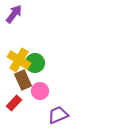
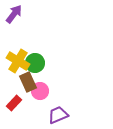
yellow cross: moved 1 px left, 1 px down
brown rectangle: moved 5 px right, 2 px down
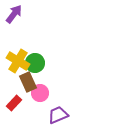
pink circle: moved 2 px down
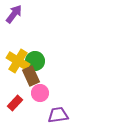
green circle: moved 2 px up
brown rectangle: moved 3 px right, 6 px up
red rectangle: moved 1 px right
purple trapezoid: rotated 15 degrees clockwise
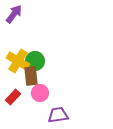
brown rectangle: rotated 18 degrees clockwise
red rectangle: moved 2 px left, 6 px up
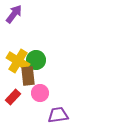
green circle: moved 1 px right, 1 px up
brown rectangle: moved 3 px left
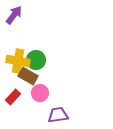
purple arrow: moved 1 px down
yellow cross: rotated 20 degrees counterclockwise
brown rectangle: rotated 54 degrees counterclockwise
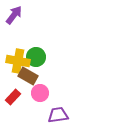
green circle: moved 3 px up
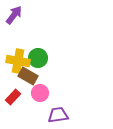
green circle: moved 2 px right, 1 px down
